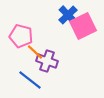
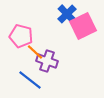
blue cross: moved 1 px left, 1 px up
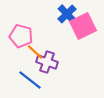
purple cross: moved 1 px down
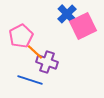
pink pentagon: rotated 30 degrees clockwise
blue line: rotated 20 degrees counterclockwise
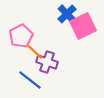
blue line: rotated 20 degrees clockwise
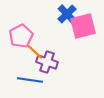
pink square: rotated 12 degrees clockwise
blue line: rotated 30 degrees counterclockwise
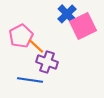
pink square: rotated 12 degrees counterclockwise
orange line: moved 1 px right, 6 px up
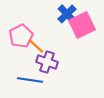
pink square: moved 1 px left, 1 px up
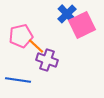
pink pentagon: rotated 15 degrees clockwise
purple cross: moved 2 px up
blue line: moved 12 px left
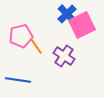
orange line: rotated 12 degrees clockwise
purple cross: moved 17 px right, 4 px up; rotated 15 degrees clockwise
